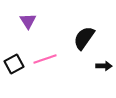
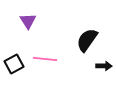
black semicircle: moved 3 px right, 2 px down
pink line: rotated 25 degrees clockwise
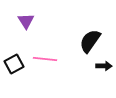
purple triangle: moved 2 px left
black semicircle: moved 3 px right, 1 px down
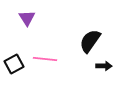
purple triangle: moved 1 px right, 3 px up
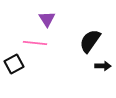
purple triangle: moved 20 px right, 1 px down
pink line: moved 10 px left, 16 px up
black arrow: moved 1 px left
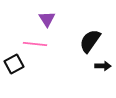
pink line: moved 1 px down
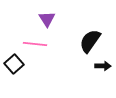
black square: rotated 12 degrees counterclockwise
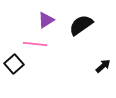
purple triangle: moved 1 px left, 1 px down; rotated 30 degrees clockwise
black semicircle: moved 9 px left, 16 px up; rotated 20 degrees clockwise
black arrow: rotated 42 degrees counterclockwise
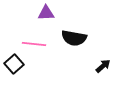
purple triangle: moved 7 px up; rotated 30 degrees clockwise
black semicircle: moved 7 px left, 13 px down; rotated 135 degrees counterclockwise
pink line: moved 1 px left
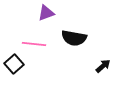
purple triangle: rotated 18 degrees counterclockwise
